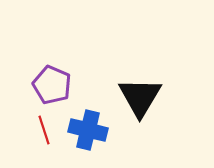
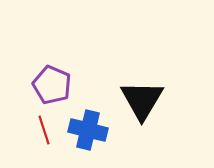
black triangle: moved 2 px right, 3 px down
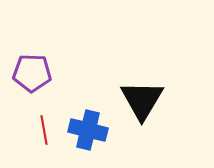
purple pentagon: moved 20 px left, 12 px up; rotated 21 degrees counterclockwise
red line: rotated 8 degrees clockwise
